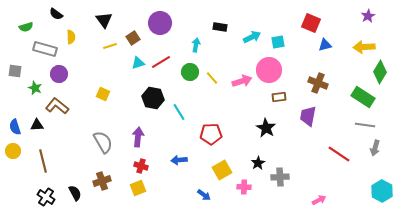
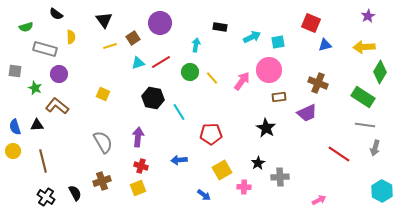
pink arrow at (242, 81): rotated 36 degrees counterclockwise
purple trapezoid at (308, 116): moved 1 px left, 3 px up; rotated 125 degrees counterclockwise
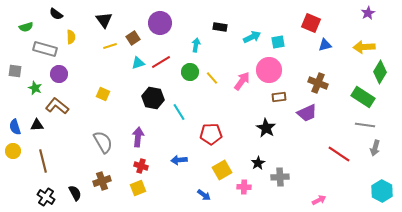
purple star at (368, 16): moved 3 px up
